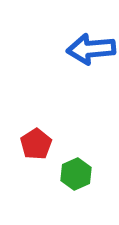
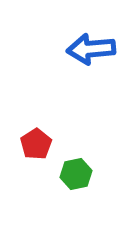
green hexagon: rotated 12 degrees clockwise
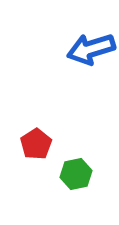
blue arrow: rotated 12 degrees counterclockwise
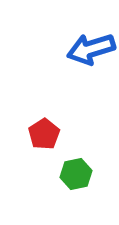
red pentagon: moved 8 px right, 10 px up
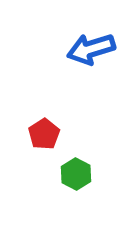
green hexagon: rotated 20 degrees counterclockwise
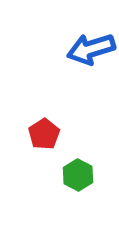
green hexagon: moved 2 px right, 1 px down
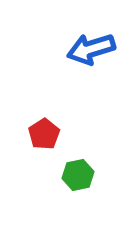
green hexagon: rotated 20 degrees clockwise
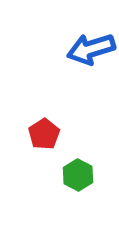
green hexagon: rotated 20 degrees counterclockwise
